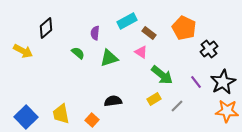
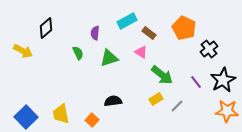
green semicircle: rotated 24 degrees clockwise
black star: moved 2 px up
yellow rectangle: moved 2 px right
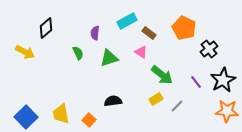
yellow arrow: moved 2 px right, 1 px down
orange square: moved 3 px left
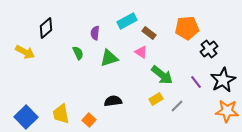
orange pentagon: moved 3 px right; rotated 30 degrees counterclockwise
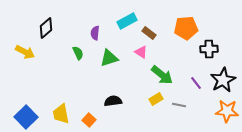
orange pentagon: moved 1 px left
black cross: rotated 36 degrees clockwise
purple line: moved 1 px down
gray line: moved 2 px right, 1 px up; rotated 56 degrees clockwise
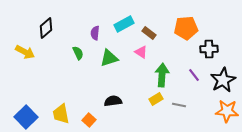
cyan rectangle: moved 3 px left, 3 px down
green arrow: rotated 125 degrees counterclockwise
purple line: moved 2 px left, 8 px up
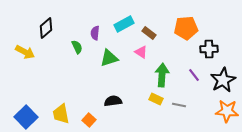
green semicircle: moved 1 px left, 6 px up
yellow rectangle: rotated 56 degrees clockwise
